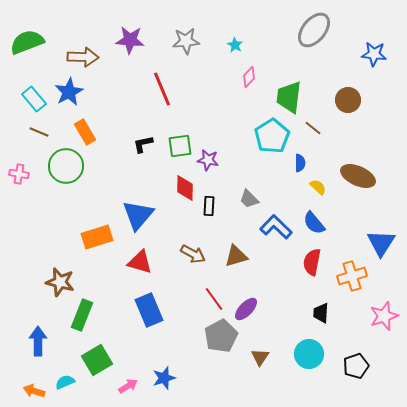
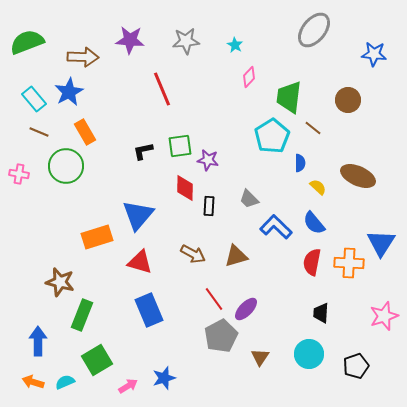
black L-shape at (143, 144): moved 7 px down
orange cross at (352, 276): moved 3 px left, 13 px up; rotated 20 degrees clockwise
orange arrow at (34, 391): moved 1 px left, 9 px up
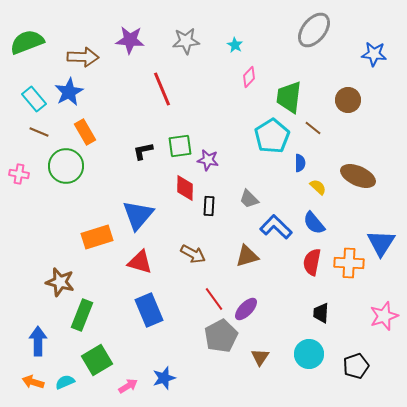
brown triangle at (236, 256): moved 11 px right
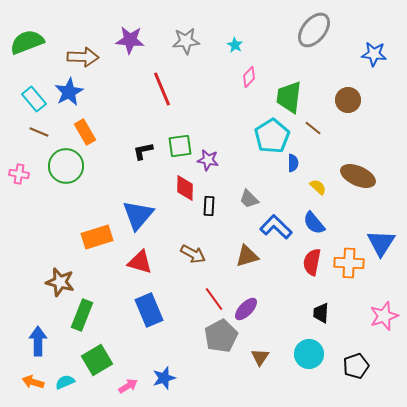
blue semicircle at (300, 163): moved 7 px left
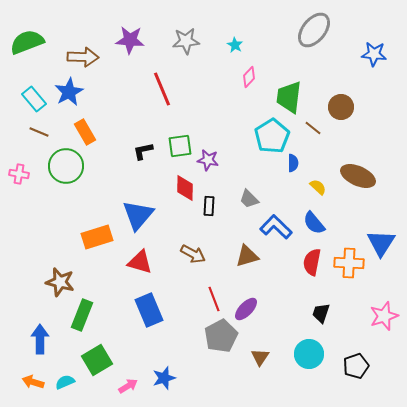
brown circle at (348, 100): moved 7 px left, 7 px down
red line at (214, 299): rotated 15 degrees clockwise
black trapezoid at (321, 313): rotated 15 degrees clockwise
blue arrow at (38, 341): moved 2 px right, 2 px up
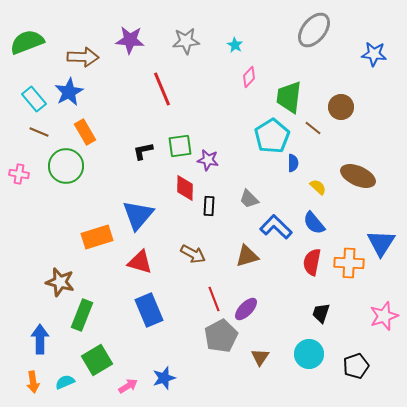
orange arrow at (33, 382): rotated 115 degrees counterclockwise
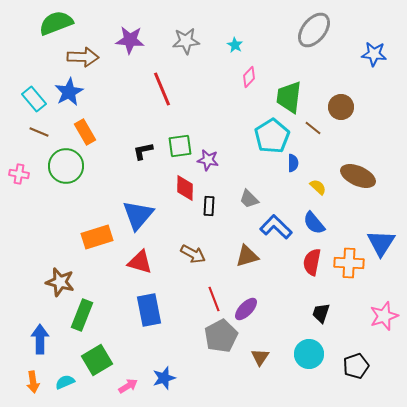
green semicircle at (27, 42): moved 29 px right, 19 px up
blue rectangle at (149, 310): rotated 12 degrees clockwise
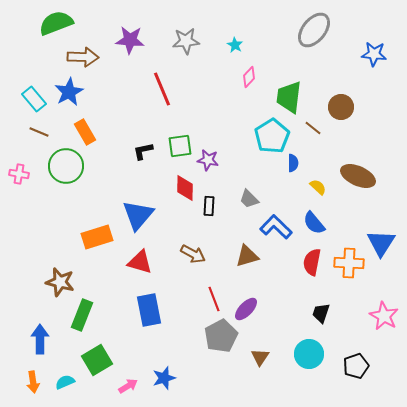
pink star at (384, 316): rotated 24 degrees counterclockwise
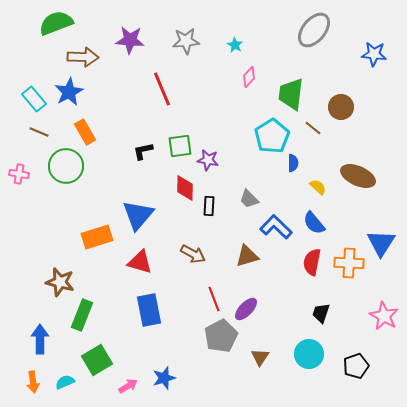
green trapezoid at (289, 97): moved 2 px right, 3 px up
